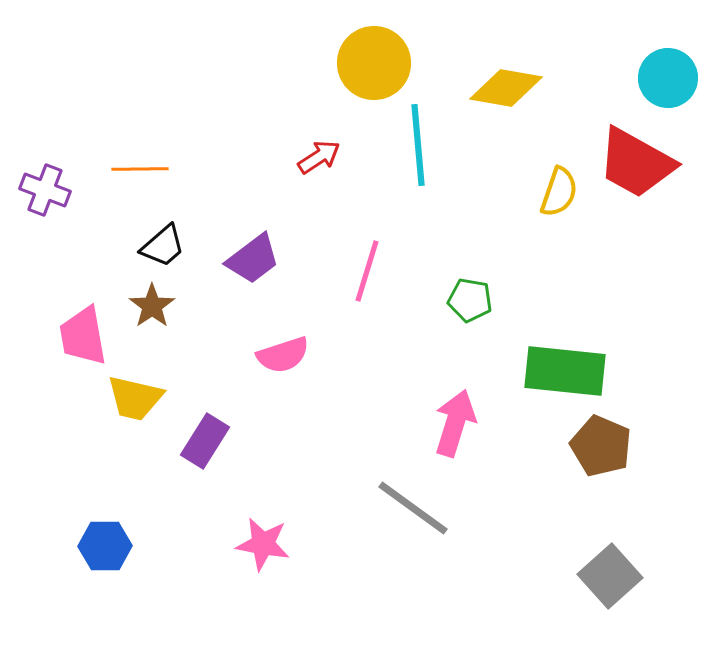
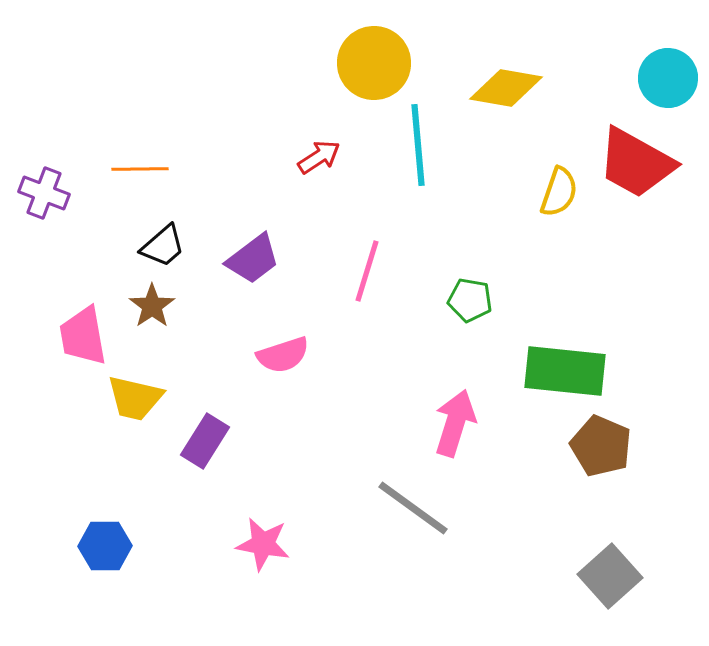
purple cross: moved 1 px left, 3 px down
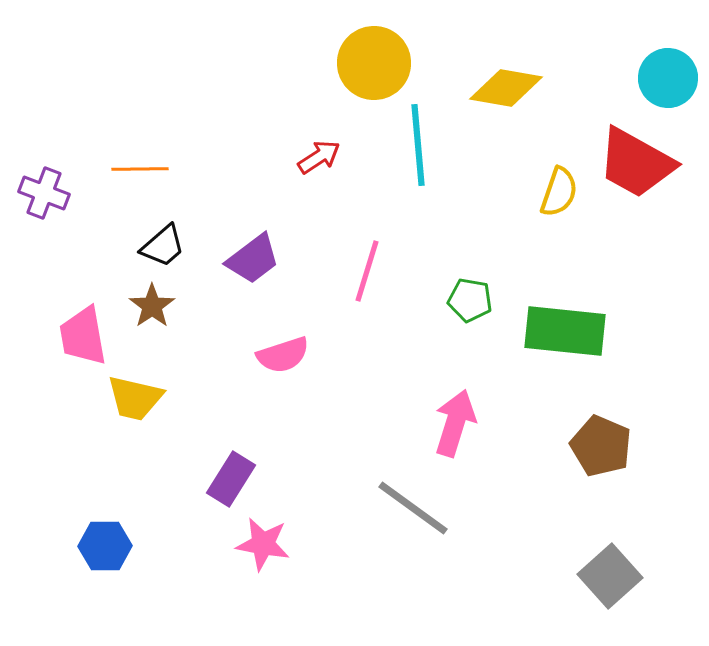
green rectangle: moved 40 px up
purple rectangle: moved 26 px right, 38 px down
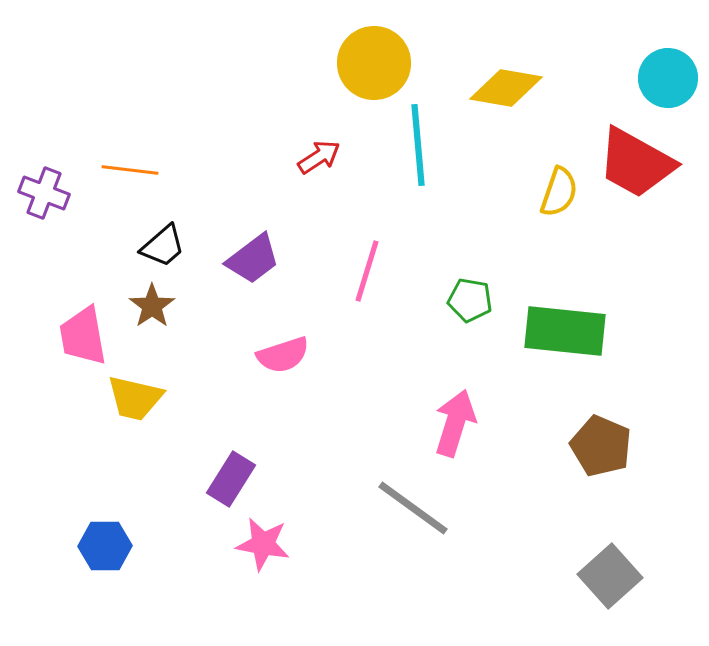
orange line: moved 10 px left, 1 px down; rotated 8 degrees clockwise
